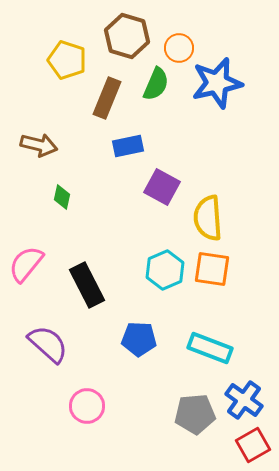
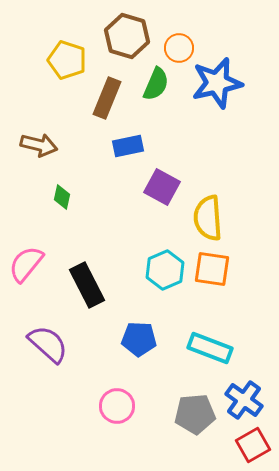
pink circle: moved 30 px right
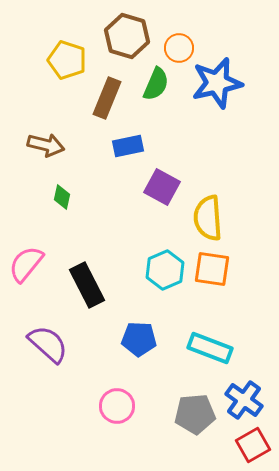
brown arrow: moved 7 px right
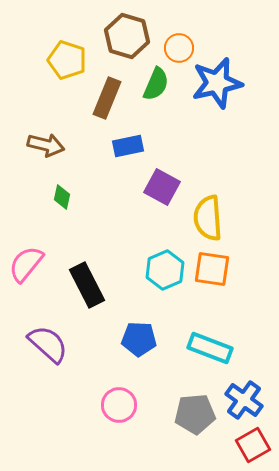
pink circle: moved 2 px right, 1 px up
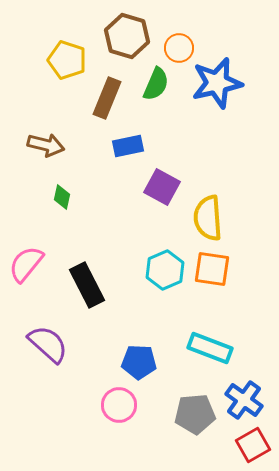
blue pentagon: moved 23 px down
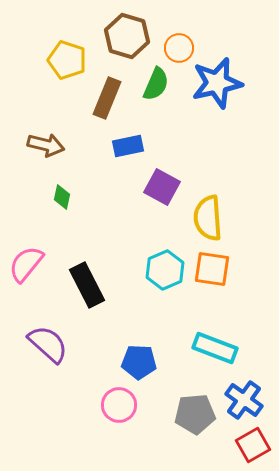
cyan rectangle: moved 5 px right
